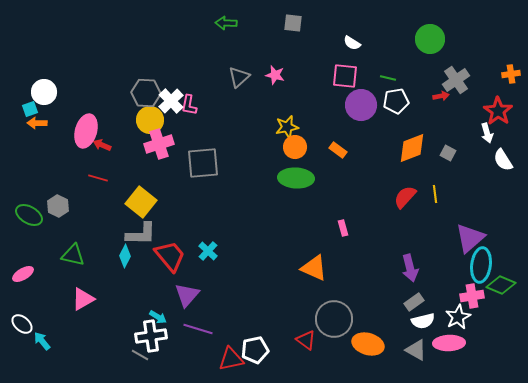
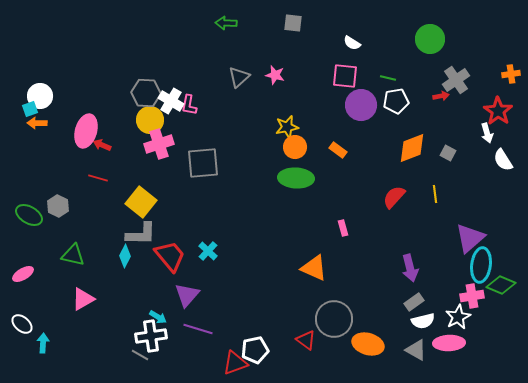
white circle at (44, 92): moved 4 px left, 4 px down
white cross at (171, 101): rotated 15 degrees counterclockwise
red semicircle at (405, 197): moved 11 px left
cyan arrow at (42, 341): moved 1 px right, 2 px down; rotated 42 degrees clockwise
red triangle at (231, 359): moved 4 px right, 4 px down; rotated 8 degrees counterclockwise
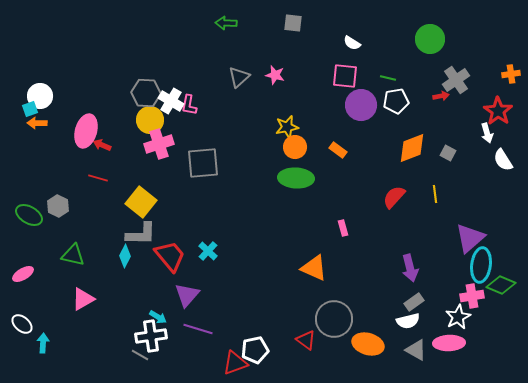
white semicircle at (423, 321): moved 15 px left
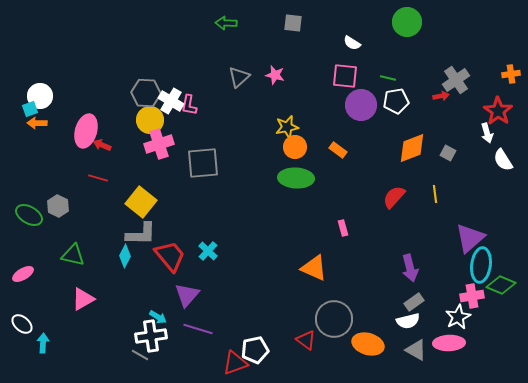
green circle at (430, 39): moved 23 px left, 17 px up
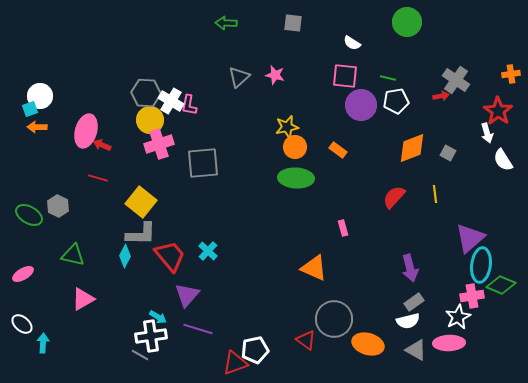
gray cross at (456, 80): rotated 20 degrees counterclockwise
orange arrow at (37, 123): moved 4 px down
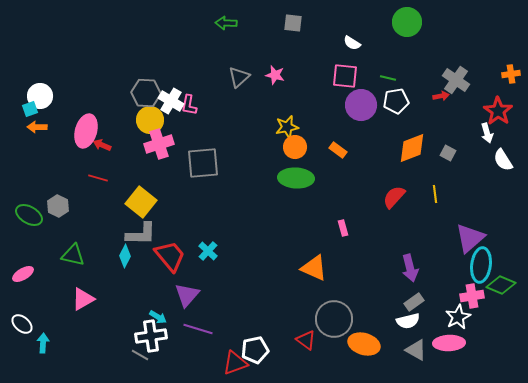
orange ellipse at (368, 344): moved 4 px left
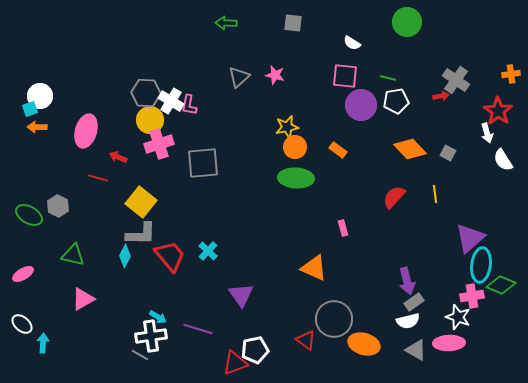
red arrow at (102, 145): moved 16 px right, 12 px down
orange diamond at (412, 148): moved 2 px left, 1 px down; rotated 68 degrees clockwise
purple arrow at (410, 268): moved 3 px left, 13 px down
purple triangle at (187, 295): moved 54 px right; rotated 16 degrees counterclockwise
white star at (458, 317): rotated 25 degrees counterclockwise
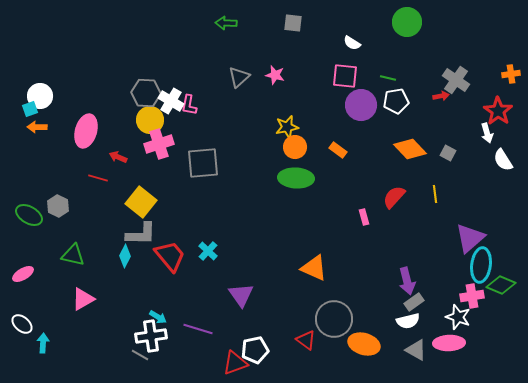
pink rectangle at (343, 228): moved 21 px right, 11 px up
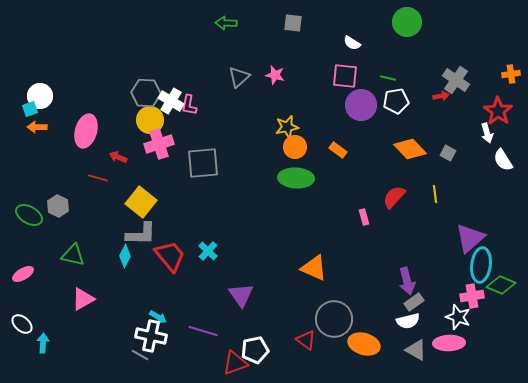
purple line at (198, 329): moved 5 px right, 2 px down
white cross at (151, 336): rotated 20 degrees clockwise
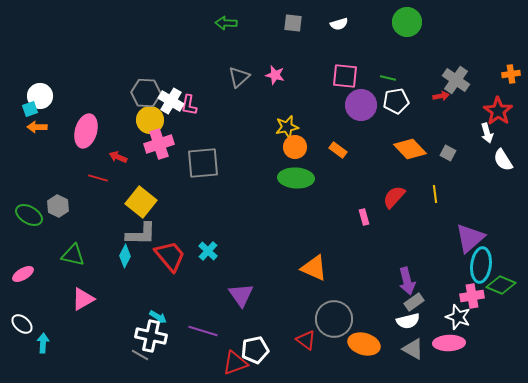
white semicircle at (352, 43): moved 13 px left, 19 px up; rotated 48 degrees counterclockwise
gray triangle at (416, 350): moved 3 px left, 1 px up
